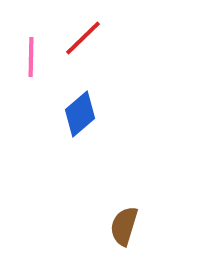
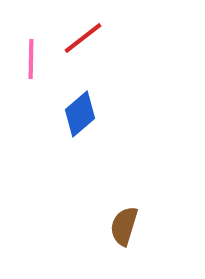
red line: rotated 6 degrees clockwise
pink line: moved 2 px down
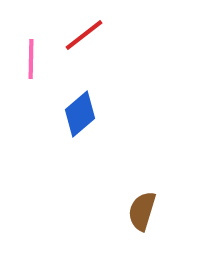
red line: moved 1 px right, 3 px up
brown semicircle: moved 18 px right, 15 px up
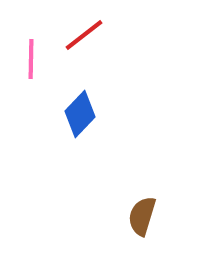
blue diamond: rotated 6 degrees counterclockwise
brown semicircle: moved 5 px down
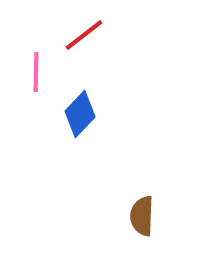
pink line: moved 5 px right, 13 px down
brown semicircle: rotated 15 degrees counterclockwise
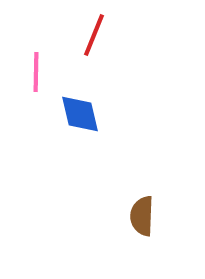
red line: moved 10 px right; rotated 30 degrees counterclockwise
blue diamond: rotated 57 degrees counterclockwise
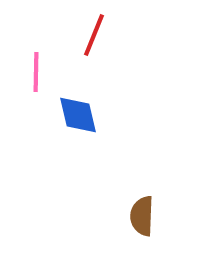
blue diamond: moved 2 px left, 1 px down
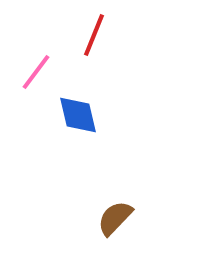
pink line: rotated 36 degrees clockwise
brown semicircle: moved 27 px left, 2 px down; rotated 42 degrees clockwise
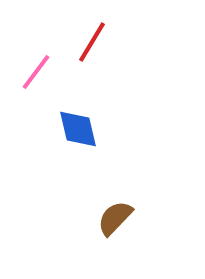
red line: moved 2 px left, 7 px down; rotated 9 degrees clockwise
blue diamond: moved 14 px down
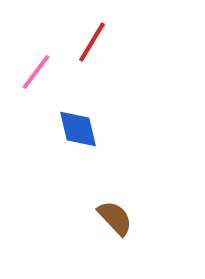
brown semicircle: rotated 93 degrees clockwise
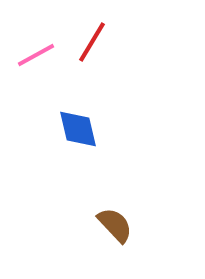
pink line: moved 17 px up; rotated 24 degrees clockwise
brown semicircle: moved 7 px down
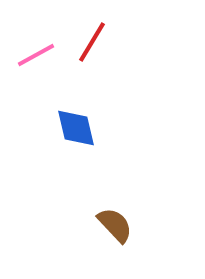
blue diamond: moved 2 px left, 1 px up
